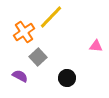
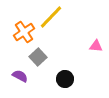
black circle: moved 2 px left, 1 px down
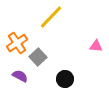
orange cross: moved 7 px left, 11 px down
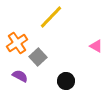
pink triangle: rotated 24 degrees clockwise
black circle: moved 1 px right, 2 px down
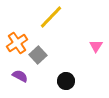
pink triangle: rotated 32 degrees clockwise
gray square: moved 2 px up
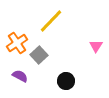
yellow line: moved 4 px down
gray square: moved 1 px right
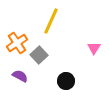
yellow line: rotated 20 degrees counterclockwise
pink triangle: moved 2 px left, 2 px down
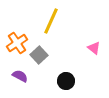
pink triangle: rotated 24 degrees counterclockwise
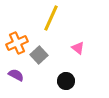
yellow line: moved 3 px up
orange cross: rotated 10 degrees clockwise
pink triangle: moved 16 px left
purple semicircle: moved 4 px left, 1 px up
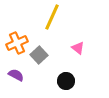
yellow line: moved 1 px right, 1 px up
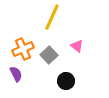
orange cross: moved 6 px right, 6 px down
pink triangle: moved 1 px left, 2 px up
gray square: moved 10 px right
purple semicircle: moved 1 px up; rotated 35 degrees clockwise
